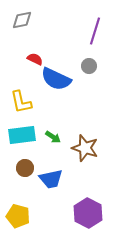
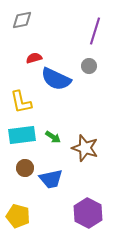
red semicircle: moved 1 px left, 1 px up; rotated 42 degrees counterclockwise
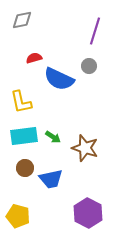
blue semicircle: moved 3 px right
cyan rectangle: moved 2 px right, 1 px down
